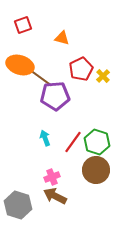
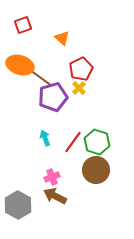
orange triangle: rotated 28 degrees clockwise
yellow cross: moved 24 px left, 12 px down
purple pentagon: moved 2 px left, 1 px down; rotated 12 degrees counterclockwise
gray hexagon: rotated 12 degrees clockwise
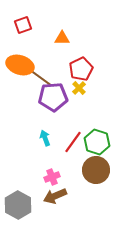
orange triangle: rotated 42 degrees counterclockwise
purple pentagon: rotated 12 degrees clockwise
brown arrow: rotated 50 degrees counterclockwise
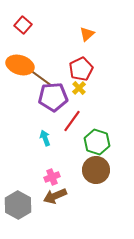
red square: rotated 30 degrees counterclockwise
orange triangle: moved 25 px right, 4 px up; rotated 42 degrees counterclockwise
red line: moved 1 px left, 21 px up
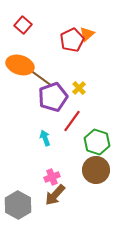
red pentagon: moved 9 px left, 29 px up
purple pentagon: rotated 16 degrees counterclockwise
brown arrow: moved 1 px up; rotated 25 degrees counterclockwise
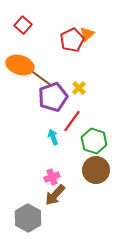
cyan arrow: moved 8 px right, 1 px up
green hexagon: moved 3 px left, 1 px up
gray hexagon: moved 10 px right, 13 px down
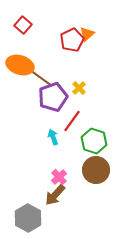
pink cross: moved 7 px right; rotated 21 degrees counterclockwise
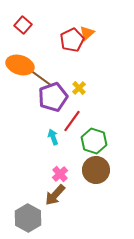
orange triangle: moved 1 px up
pink cross: moved 1 px right, 3 px up
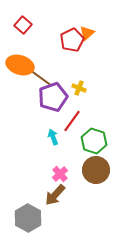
yellow cross: rotated 24 degrees counterclockwise
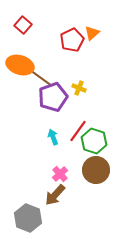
orange triangle: moved 5 px right
red line: moved 6 px right, 10 px down
gray hexagon: rotated 8 degrees counterclockwise
